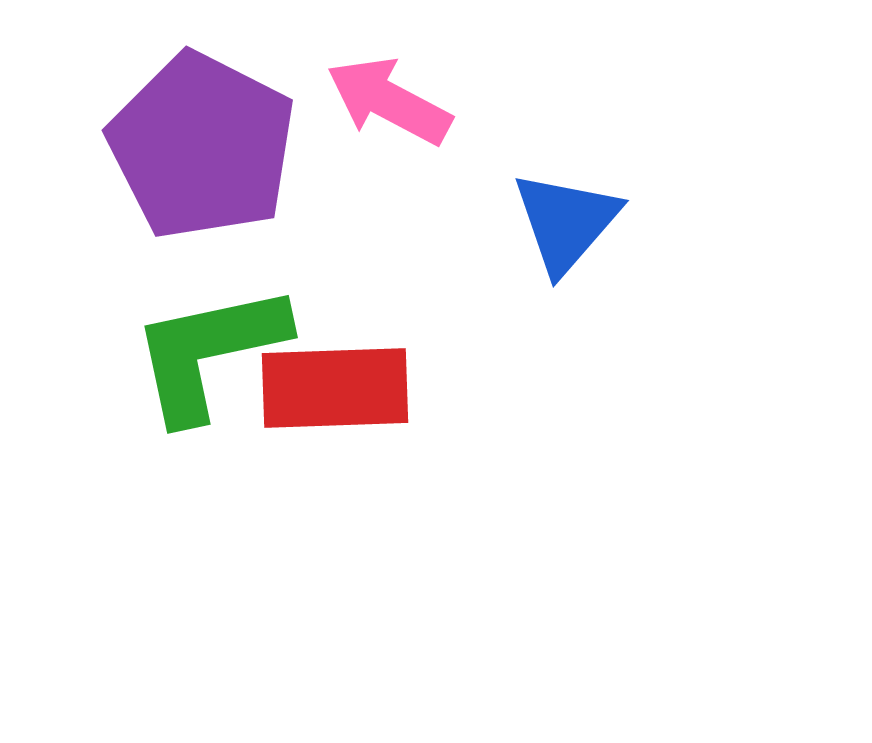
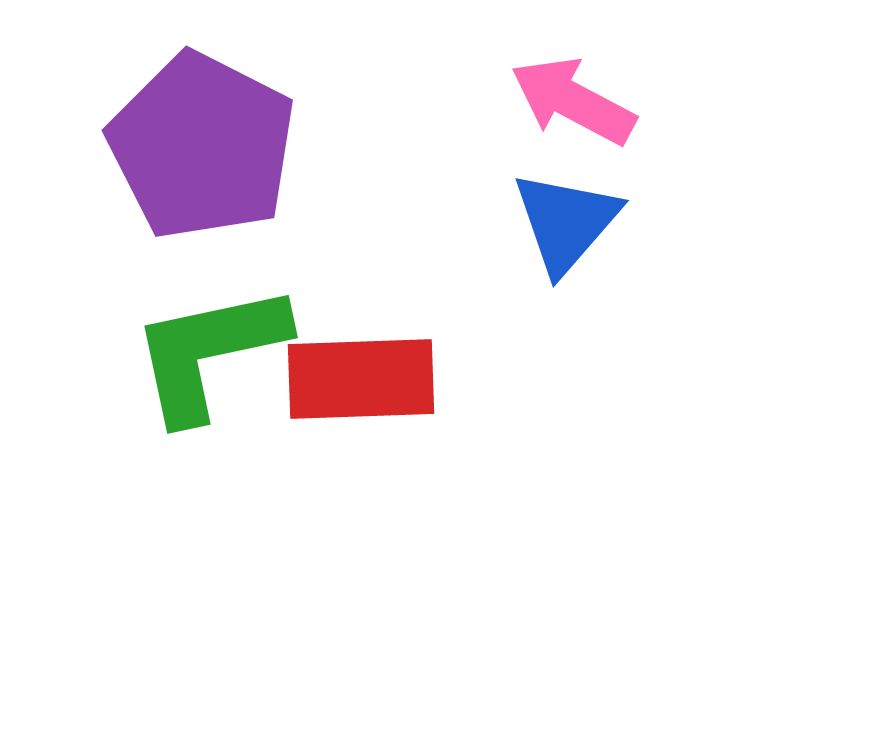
pink arrow: moved 184 px right
red rectangle: moved 26 px right, 9 px up
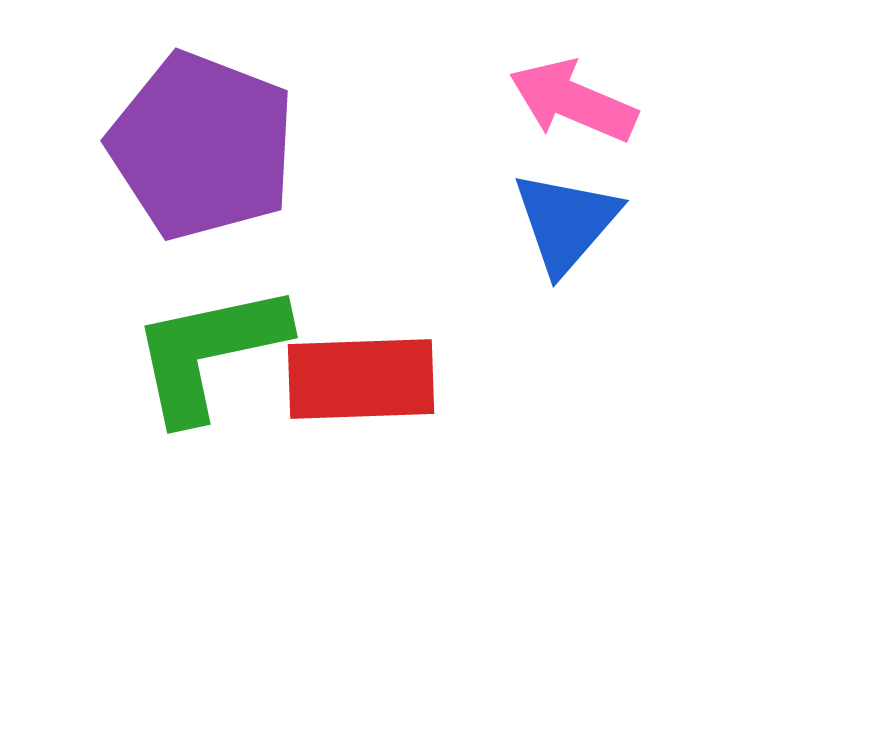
pink arrow: rotated 5 degrees counterclockwise
purple pentagon: rotated 6 degrees counterclockwise
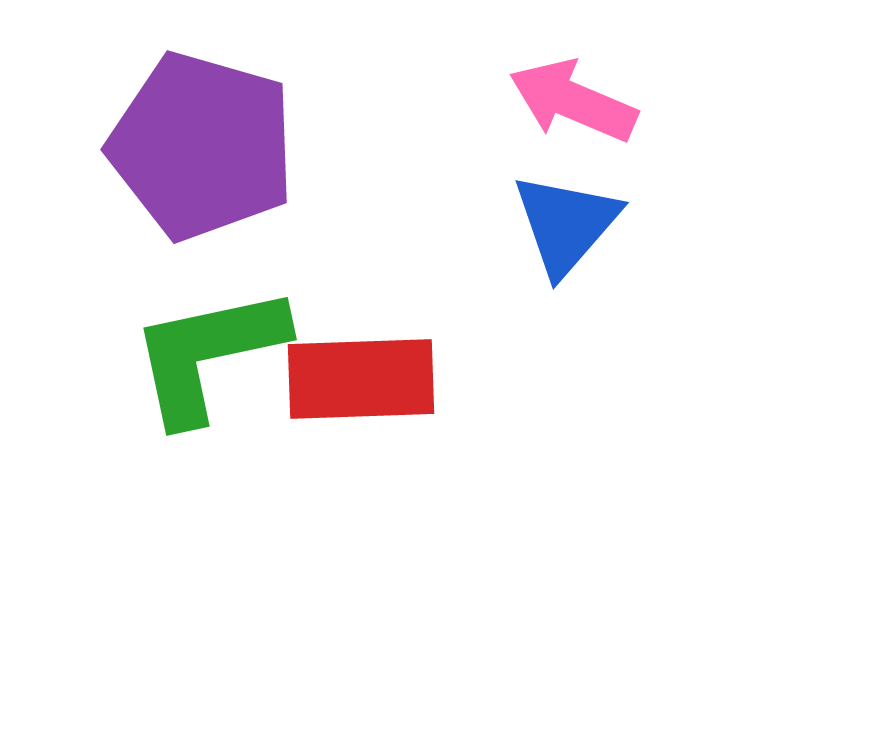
purple pentagon: rotated 5 degrees counterclockwise
blue triangle: moved 2 px down
green L-shape: moved 1 px left, 2 px down
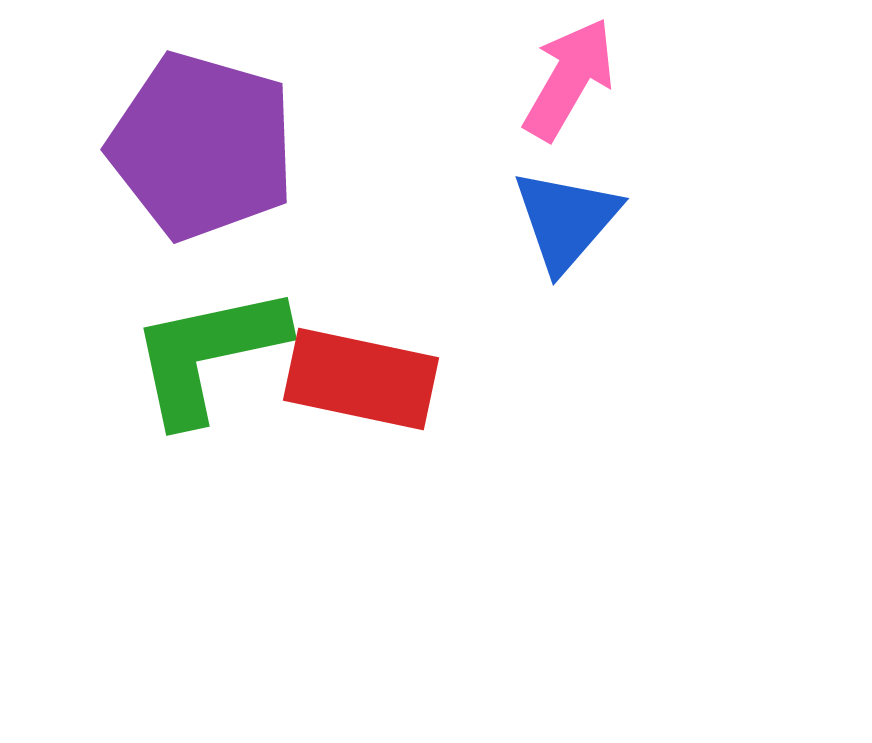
pink arrow: moved 4 px left, 22 px up; rotated 97 degrees clockwise
blue triangle: moved 4 px up
red rectangle: rotated 14 degrees clockwise
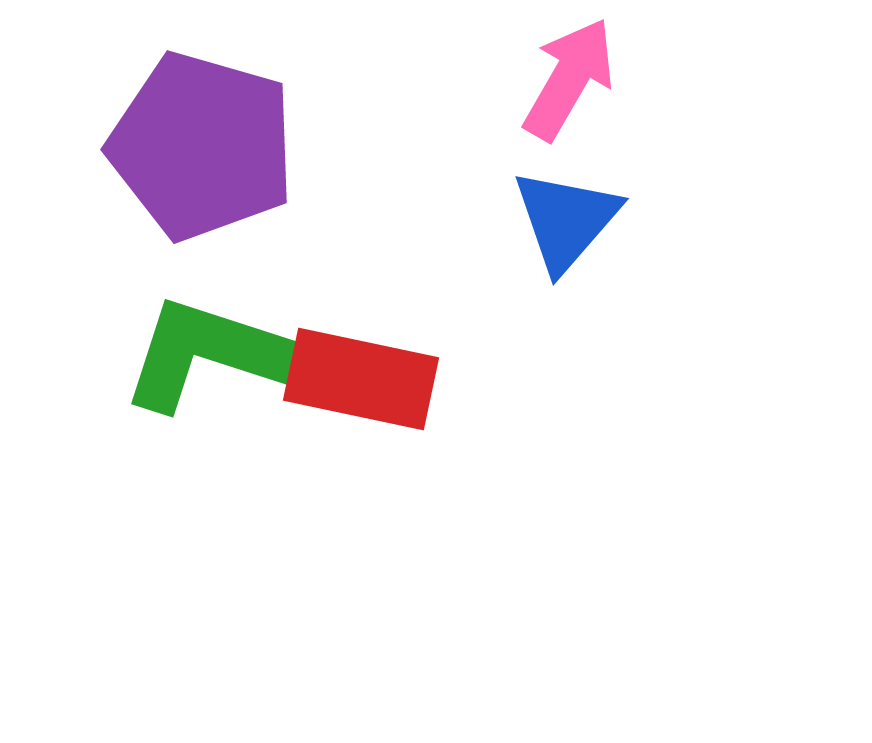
green L-shape: rotated 30 degrees clockwise
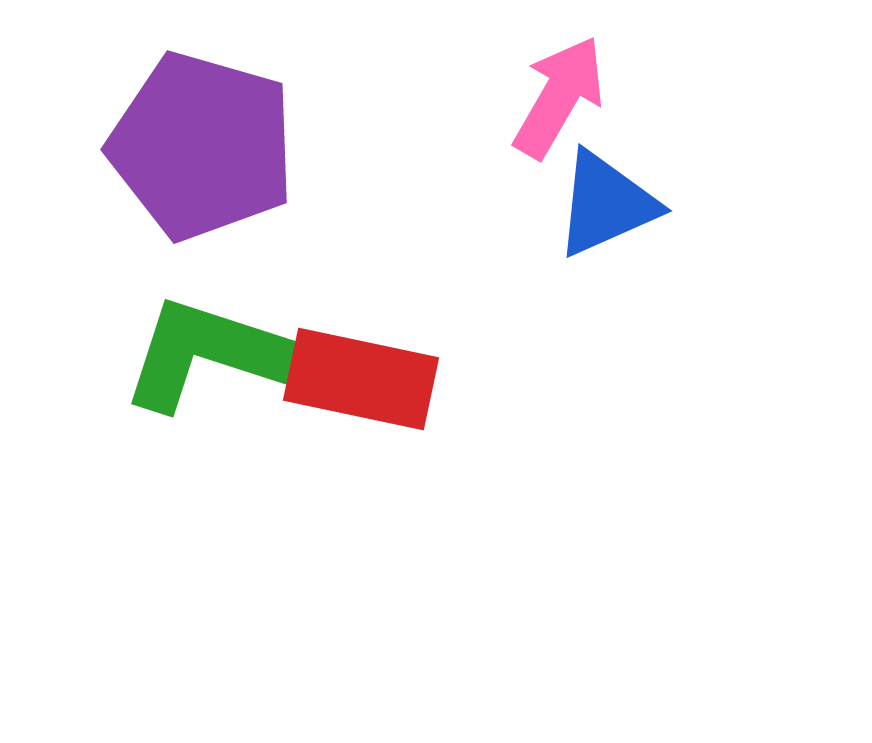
pink arrow: moved 10 px left, 18 px down
blue triangle: moved 40 px right, 16 px up; rotated 25 degrees clockwise
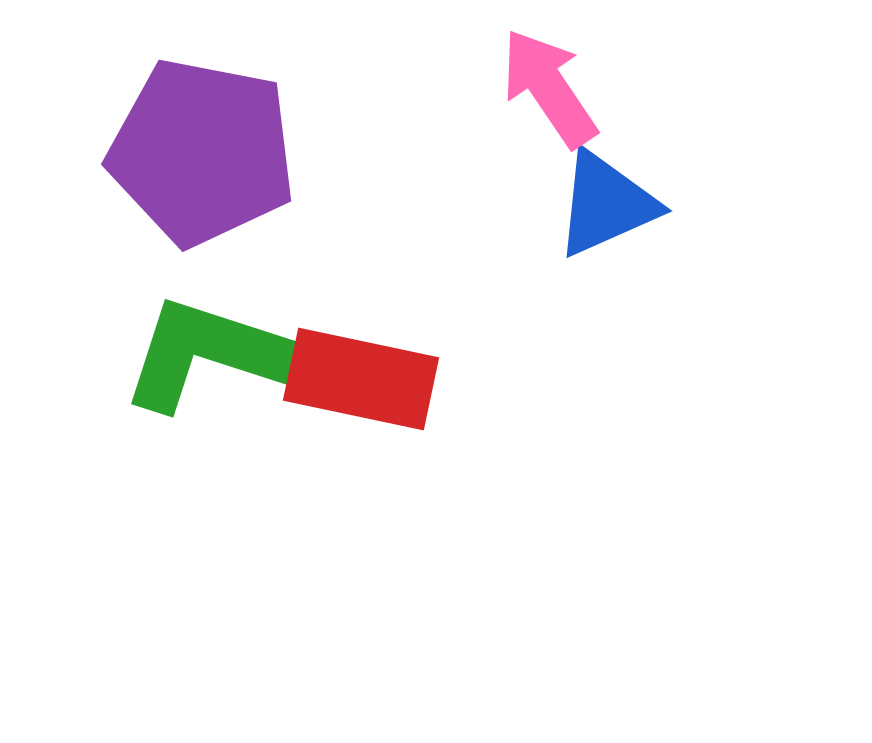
pink arrow: moved 10 px left, 9 px up; rotated 64 degrees counterclockwise
purple pentagon: moved 6 px down; rotated 5 degrees counterclockwise
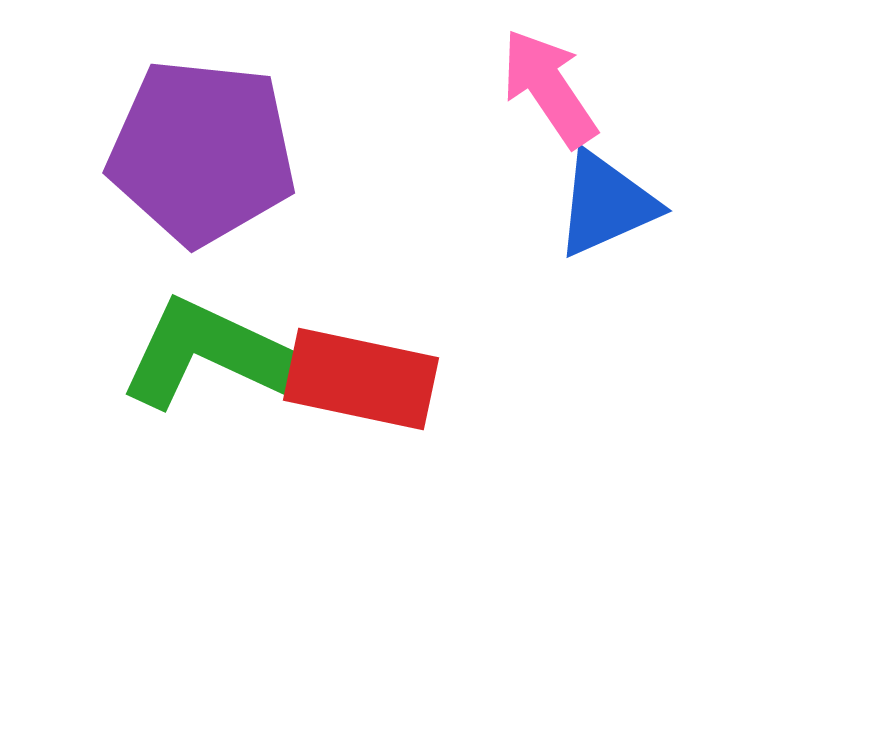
purple pentagon: rotated 5 degrees counterclockwise
green L-shape: rotated 7 degrees clockwise
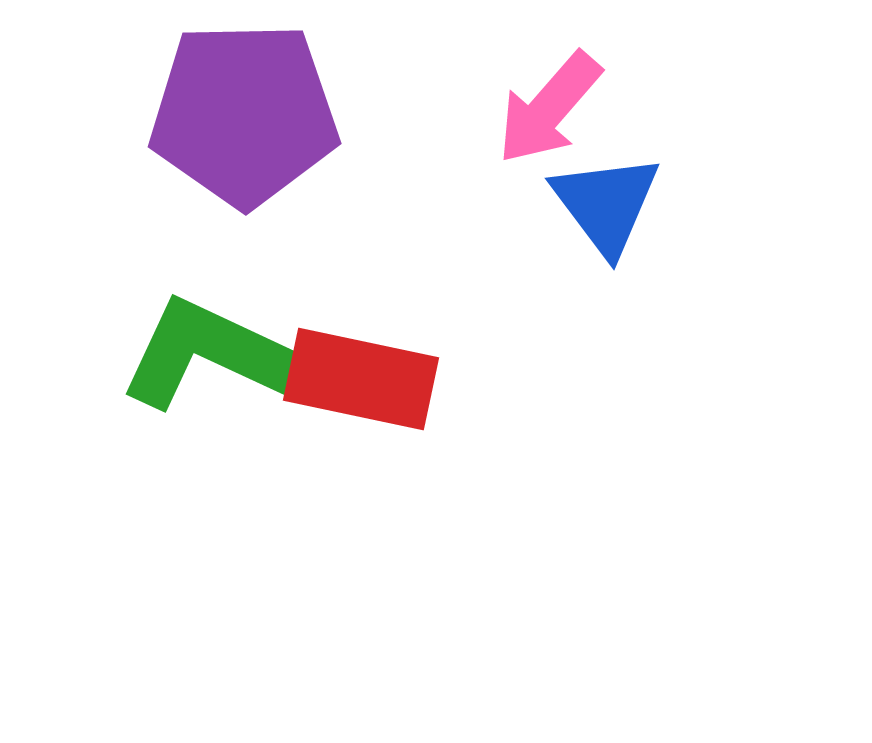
pink arrow: moved 20 px down; rotated 105 degrees counterclockwise
purple pentagon: moved 42 px right, 38 px up; rotated 7 degrees counterclockwise
blue triangle: rotated 43 degrees counterclockwise
